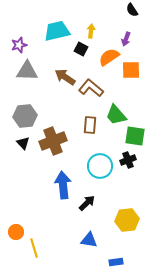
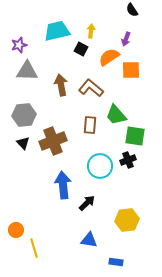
brown arrow: moved 4 px left, 8 px down; rotated 45 degrees clockwise
gray hexagon: moved 1 px left, 1 px up
orange circle: moved 2 px up
blue rectangle: rotated 16 degrees clockwise
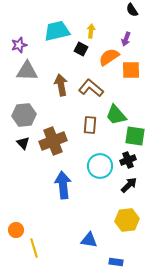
black arrow: moved 42 px right, 18 px up
